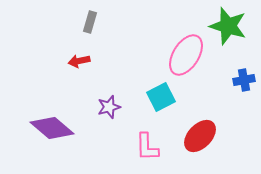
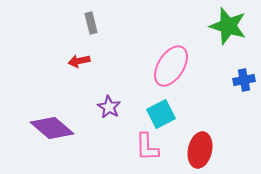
gray rectangle: moved 1 px right, 1 px down; rotated 30 degrees counterclockwise
pink ellipse: moved 15 px left, 11 px down
cyan square: moved 17 px down
purple star: rotated 25 degrees counterclockwise
red ellipse: moved 14 px down; rotated 32 degrees counterclockwise
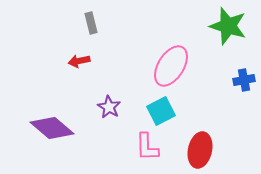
cyan square: moved 3 px up
